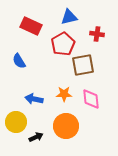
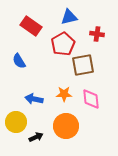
red rectangle: rotated 10 degrees clockwise
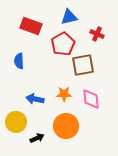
red rectangle: rotated 15 degrees counterclockwise
red cross: rotated 16 degrees clockwise
blue semicircle: rotated 28 degrees clockwise
blue arrow: moved 1 px right
black arrow: moved 1 px right, 1 px down
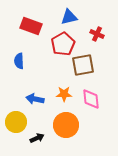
orange circle: moved 1 px up
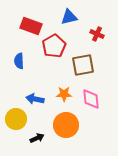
red pentagon: moved 9 px left, 2 px down
yellow circle: moved 3 px up
